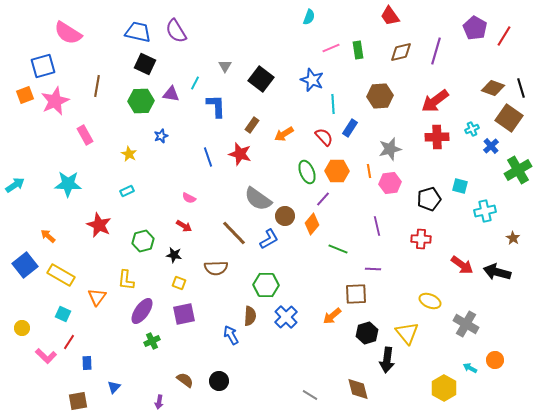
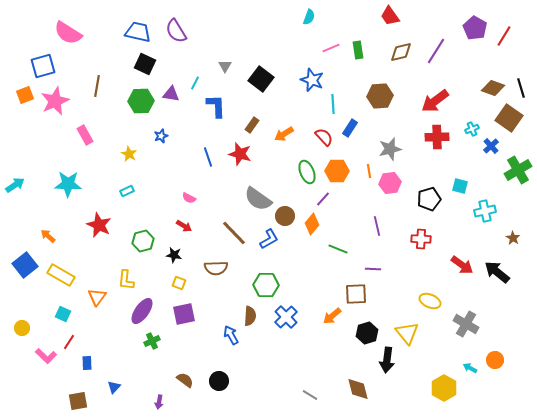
purple line at (436, 51): rotated 16 degrees clockwise
black arrow at (497, 272): rotated 24 degrees clockwise
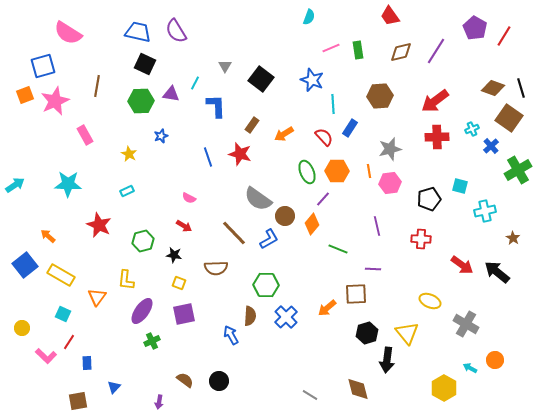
orange arrow at (332, 316): moved 5 px left, 8 px up
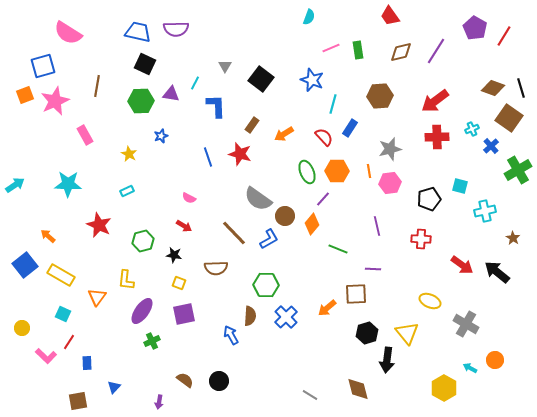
purple semicircle at (176, 31): moved 2 px up; rotated 60 degrees counterclockwise
cyan line at (333, 104): rotated 18 degrees clockwise
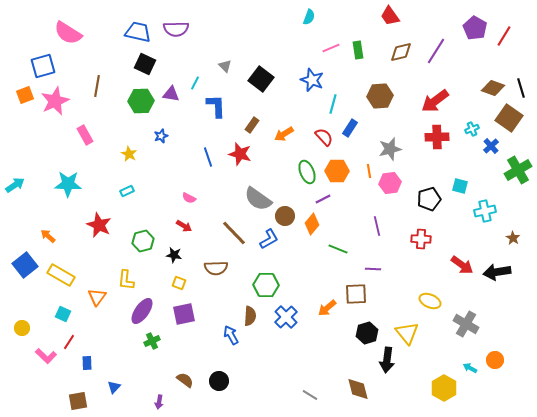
gray triangle at (225, 66): rotated 16 degrees counterclockwise
purple line at (323, 199): rotated 21 degrees clockwise
black arrow at (497, 272): rotated 48 degrees counterclockwise
